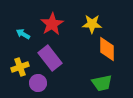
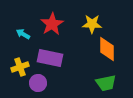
purple rectangle: rotated 40 degrees counterclockwise
green trapezoid: moved 4 px right
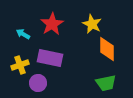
yellow star: rotated 24 degrees clockwise
yellow cross: moved 2 px up
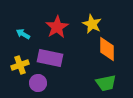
red star: moved 5 px right, 3 px down
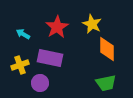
purple circle: moved 2 px right
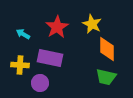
yellow cross: rotated 24 degrees clockwise
green trapezoid: moved 6 px up; rotated 25 degrees clockwise
